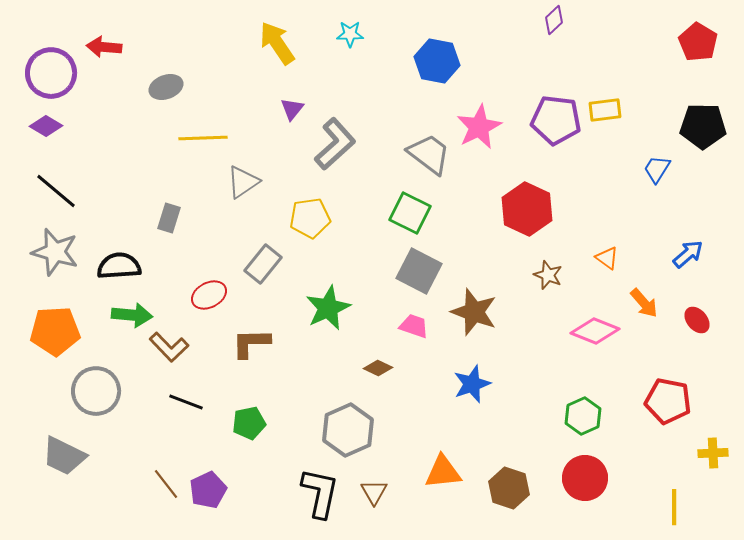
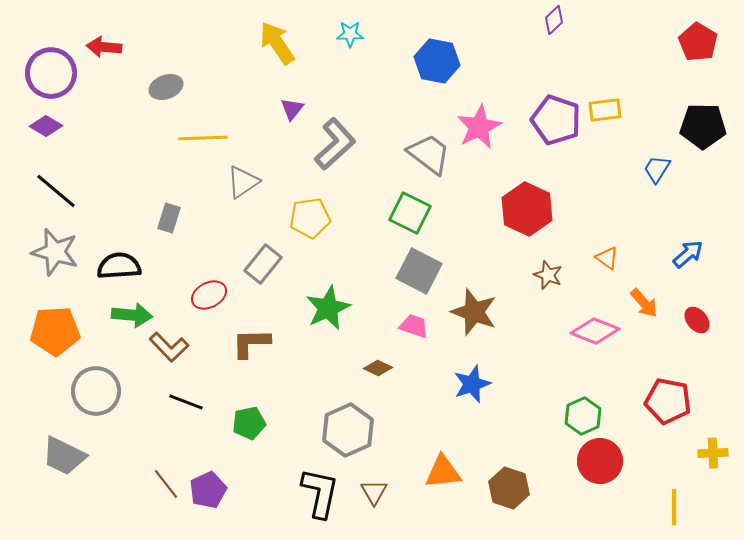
purple pentagon at (556, 120): rotated 12 degrees clockwise
red circle at (585, 478): moved 15 px right, 17 px up
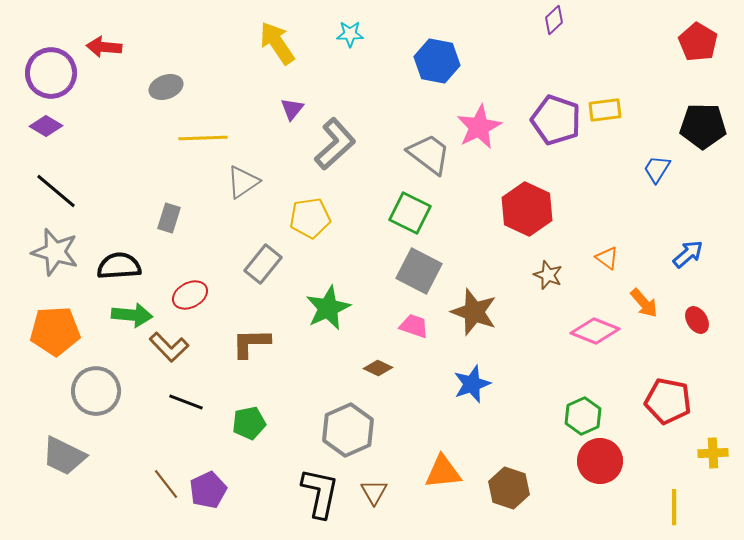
red ellipse at (209, 295): moved 19 px left
red ellipse at (697, 320): rotated 8 degrees clockwise
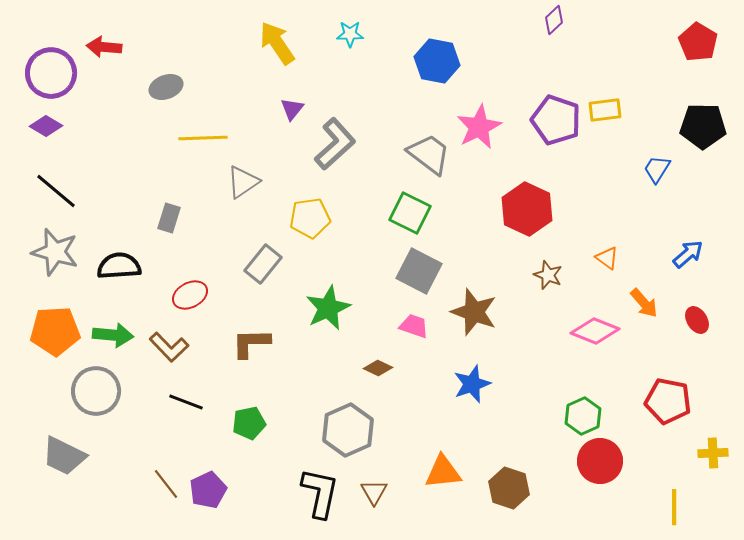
green arrow at (132, 315): moved 19 px left, 20 px down
